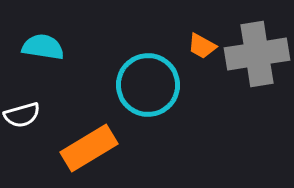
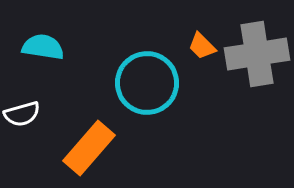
orange trapezoid: rotated 16 degrees clockwise
cyan circle: moved 1 px left, 2 px up
white semicircle: moved 1 px up
orange rectangle: rotated 18 degrees counterclockwise
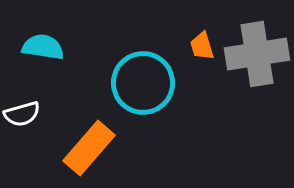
orange trapezoid: rotated 28 degrees clockwise
cyan circle: moved 4 px left
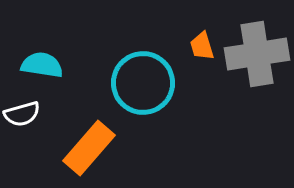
cyan semicircle: moved 1 px left, 18 px down
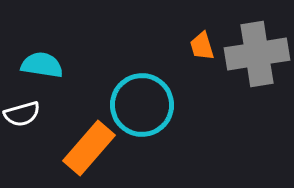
cyan circle: moved 1 px left, 22 px down
